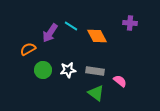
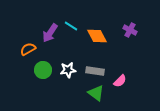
purple cross: moved 7 px down; rotated 24 degrees clockwise
pink semicircle: rotated 96 degrees clockwise
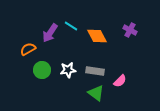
green circle: moved 1 px left
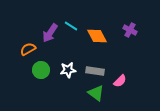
green circle: moved 1 px left
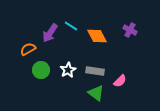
white star: rotated 21 degrees counterclockwise
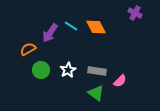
purple cross: moved 5 px right, 17 px up
orange diamond: moved 1 px left, 9 px up
gray rectangle: moved 2 px right
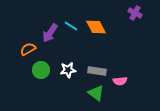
white star: rotated 21 degrees clockwise
pink semicircle: rotated 40 degrees clockwise
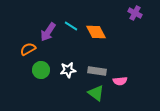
orange diamond: moved 5 px down
purple arrow: moved 2 px left, 1 px up
